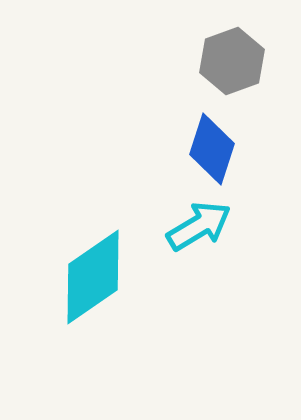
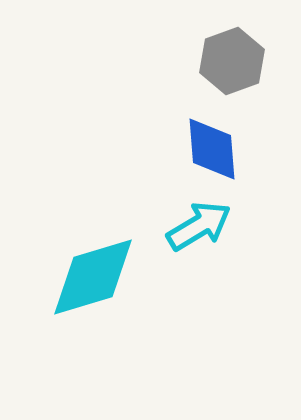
blue diamond: rotated 22 degrees counterclockwise
cyan diamond: rotated 18 degrees clockwise
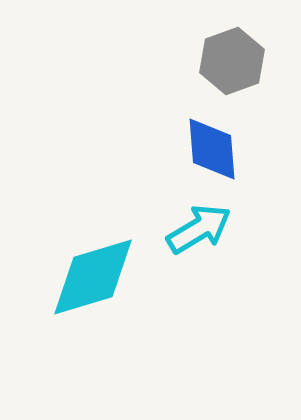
cyan arrow: moved 3 px down
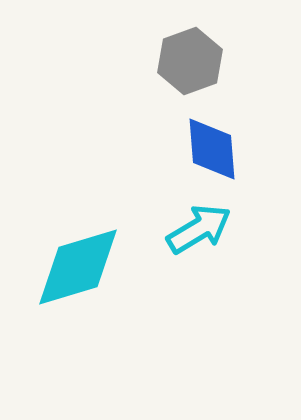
gray hexagon: moved 42 px left
cyan diamond: moved 15 px left, 10 px up
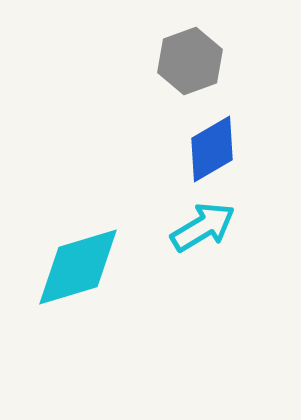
blue diamond: rotated 64 degrees clockwise
cyan arrow: moved 4 px right, 2 px up
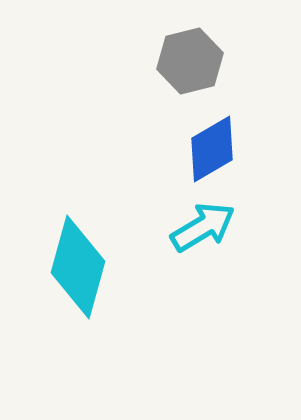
gray hexagon: rotated 6 degrees clockwise
cyan diamond: rotated 58 degrees counterclockwise
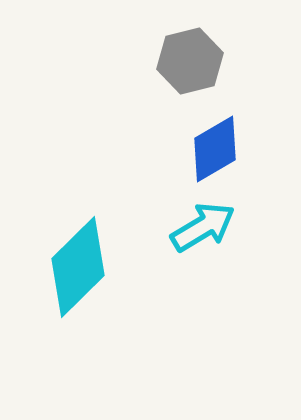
blue diamond: moved 3 px right
cyan diamond: rotated 30 degrees clockwise
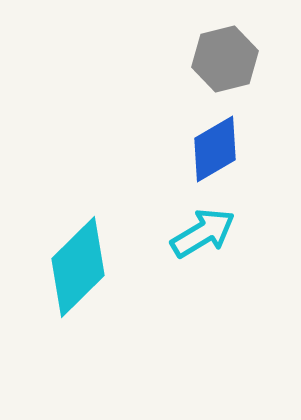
gray hexagon: moved 35 px right, 2 px up
cyan arrow: moved 6 px down
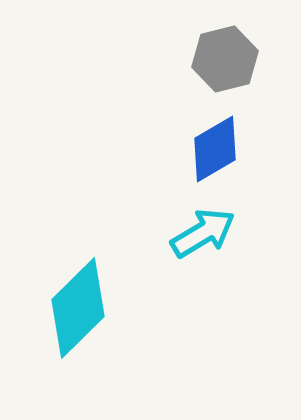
cyan diamond: moved 41 px down
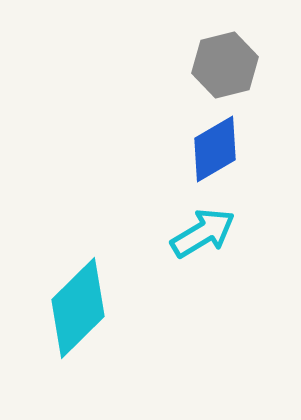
gray hexagon: moved 6 px down
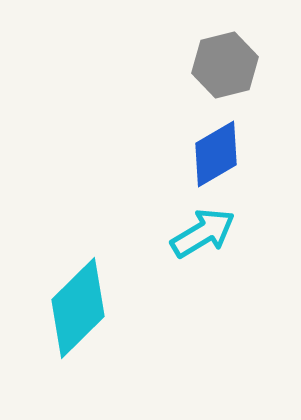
blue diamond: moved 1 px right, 5 px down
